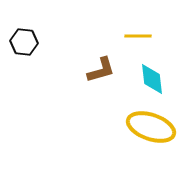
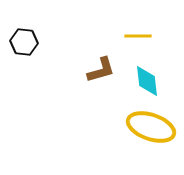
cyan diamond: moved 5 px left, 2 px down
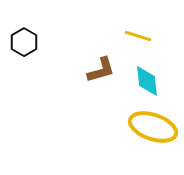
yellow line: rotated 16 degrees clockwise
black hexagon: rotated 24 degrees clockwise
yellow ellipse: moved 2 px right
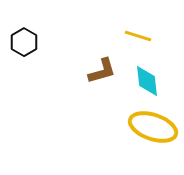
brown L-shape: moved 1 px right, 1 px down
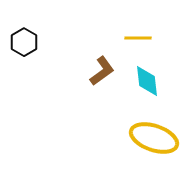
yellow line: moved 2 px down; rotated 16 degrees counterclockwise
brown L-shape: rotated 20 degrees counterclockwise
yellow ellipse: moved 1 px right, 11 px down
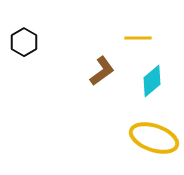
cyan diamond: moved 5 px right; rotated 56 degrees clockwise
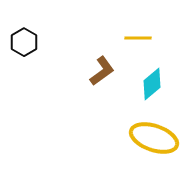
cyan diamond: moved 3 px down
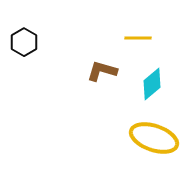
brown L-shape: rotated 128 degrees counterclockwise
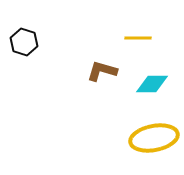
black hexagon: rotated 12 degrees counterclockwise
cyan diamond: rotated 40 degrees clockwise
yellow ellipse: rotated 30 degrees counterclockwise
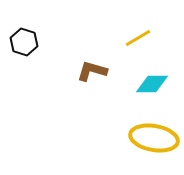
yellow line: rotated 32 degrees counterclockwise
brown L-shape: moved 10 px left
yellow ellipse: rotated 21 degrees clockwise
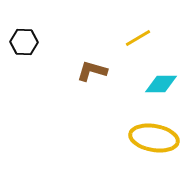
black hexagon: rotated 16 degrees counterclockwise
cyan diamond: moved 9 px right
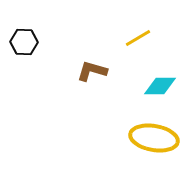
cyan diamond: moved 1 px left, 2 px down
